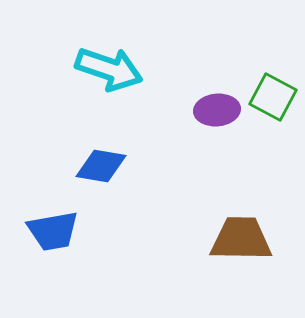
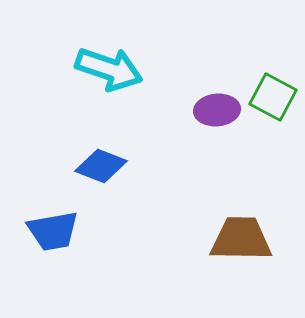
blue diamond: rotated 12 degrees clockwise
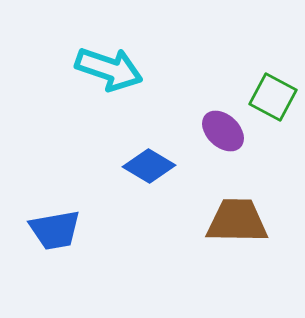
purple ellipse: moved 6 px right, 21 px down; rotated 48 degrees clockwise
blue diamond: moved 48 px right; rotated 9 degrees clockwise
blue trapezoid: moved 2 px right, 1 px up
brown trapezoid: moved 4 px left, 18 px up
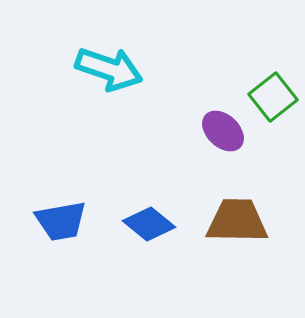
green square: rotated 24 degrees clockwise
blue diamond: moved 58 px down; rotated 9 degrees clockwise
blue trapezoid: moved 6 px right, 9 px up
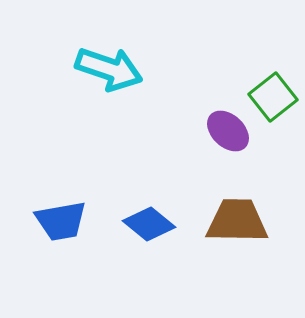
purple ellipse: moved 5 px right
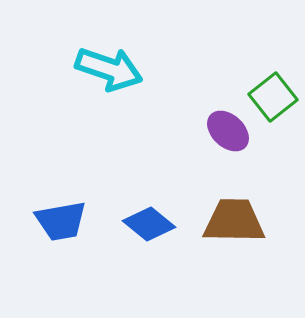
brown trapezoid: moved 3 px left
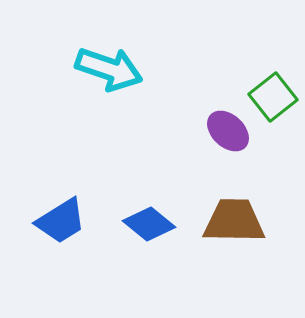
blue trapezoid: rotated 22 degrees counterclockwise
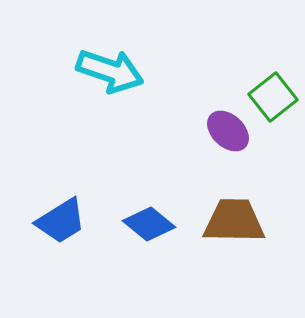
cyan arrow: moved 1 px right, 2 px down
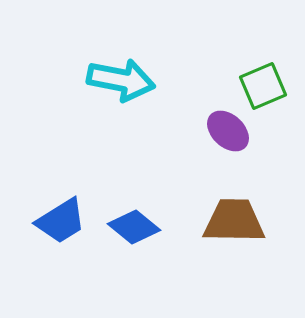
cyan arrow: moved 11 px right, 9 px down; rotated 8 degrees counterclockwise
green square: moved 10 px left, 11 px up; rotated 15 degrees clockwise
blue diamond: moved 15 px left, 3 px down
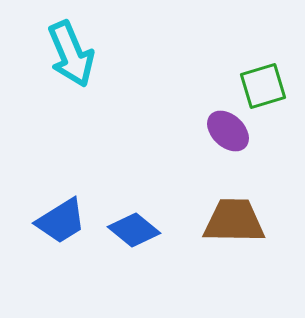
cyan arrow: moved 50 px left, 26 px up; rotated 56 degrees clockwise
green square: rotated 6 degrees clockwise
blue diamond: moved 3 px down
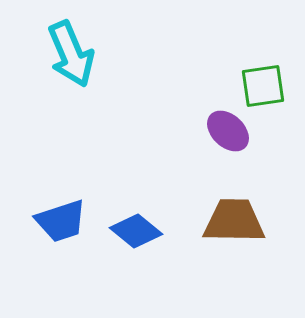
green square: rotated 9 degrees clockwise
blue trapezoid: rotated 14 degrees clockwise
blue diamond: moved 2 px right, 1 px down
